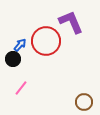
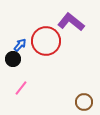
purple L-shape: rotated 28 degrees counterclockwise
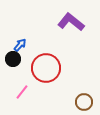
red circle: moved 27 px down
pink line: moved 1 px right, 4 px down
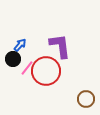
purple L-shape: moved 11 px left, 24 px down; rotated 44 degrees clockwise
red circle: moved 3 px down
pink line: moved 5 px right, 24 px up
brown circle: moved 2 px right, 3 px up
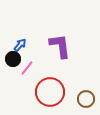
red circle: moved 4 px right, 21 px down
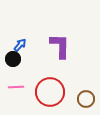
purple L-shape: rotated 8 degrees clockwise
pink line: moved 11 px left, 19 px down; rotated 49 degrees clockwise
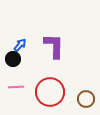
purple L-shape: moved 6 px left
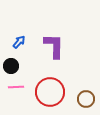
blue arrow: moved 1 px left, 3 px up
black circle: moved 2 px left, 7 px down
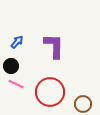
blue arrow: moved 2 px left
pink line: moved 3 px up; rotated 28 degrees clockwise
brown circle: moved 3 px left, 5 px down
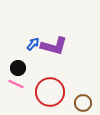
blue arrow: moved 16 px right, 2 px down
purple L-shape: rotated 104 degrees clockwise
black circle: moved 7 px right, 2 px down
brown circle: moved 1 px up
